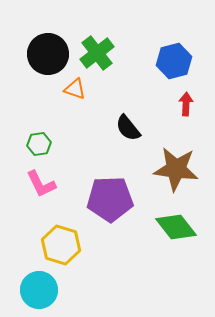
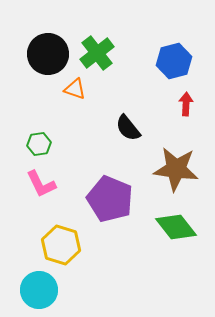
purple pentagon: rotated 24 degrees clockwise
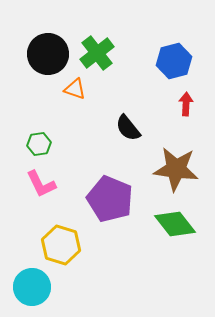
green diamond: moved 1 px left, 3 px up
cyan circle: moved 7 px left, 3 px up
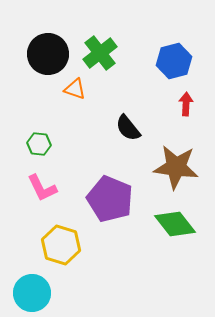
green cross: moved 3 px right
green hexagon: rotated 15 degrees clockwise
brown star: moved 2 px up
pink L-shape: moved 1 px right, 4 px down
cyan circle: moved 6 px down
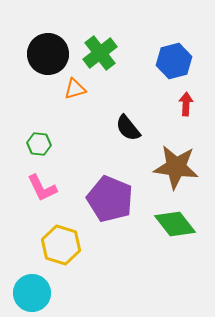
orange triangle: rotated 35 degrees counterclockwise
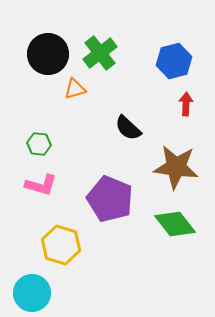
black semicircle: rotated 8 degrees counterclockwise
pink L-shape: moved 1 px left, 3 px up; rotated 48 degrees counterclockwise
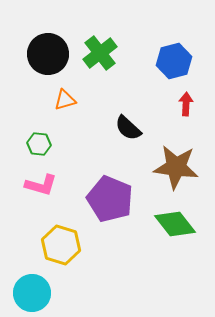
orange triangle: moved 10 px left, 11 px down
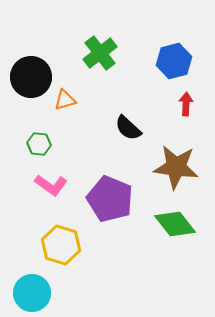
black circle: moved 17 px left, 23 px down
pink L-shape: moved 10 px right; rotated 20 degrees clockwise
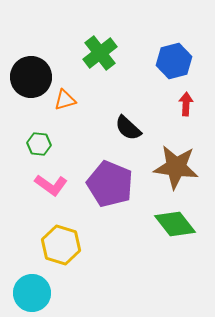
purple pentagon: moved 15 px up
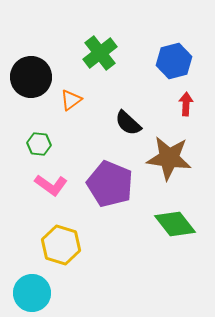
orange triangle: moved 6 px right; rotated 20 degrees counterclockwise
black semicircle: moved 5 px up
brown star: moved 7 px left, 9 px up
